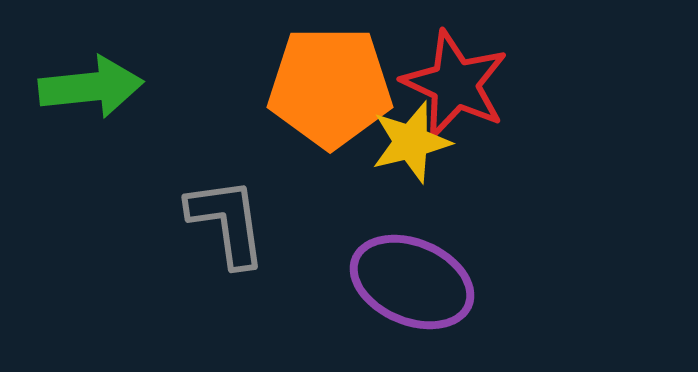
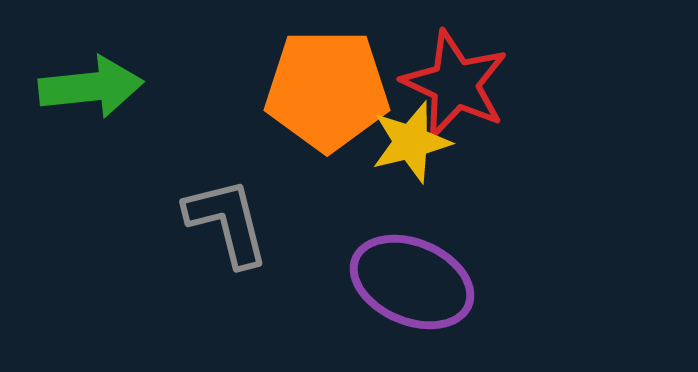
orange pentagon: moved 3 px left, 3 px down
gray L-shape: rotated 6 degrees counterclockwise
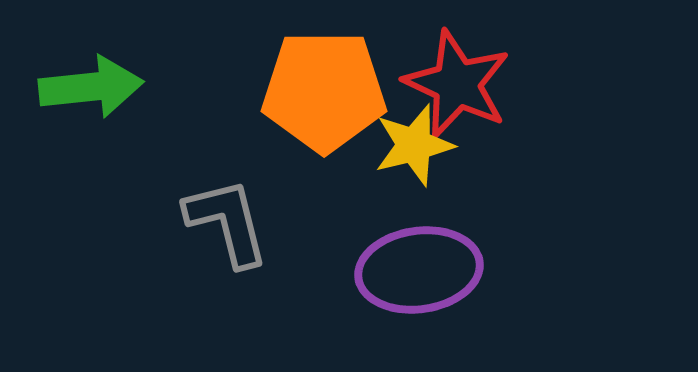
red star: moved 2 px right
orange pentagon: moved 3 px left, 1 px down
yellow star: moved 3 px right, 3 px down
purple ellipse: moved 7 px right, 12 px up; rotated 31 degrees counterclockwise
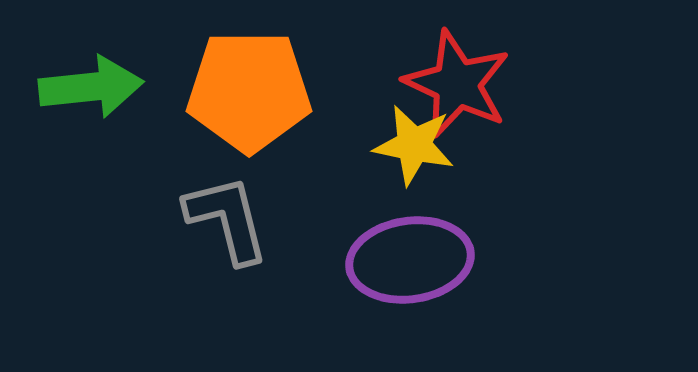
orange pentagon: moved 75 px left
yellow star: rotated 26 degrees clockwise
gray L-shape: moved 3 px up
purple ellipse: moved 9 px left, 10 px up
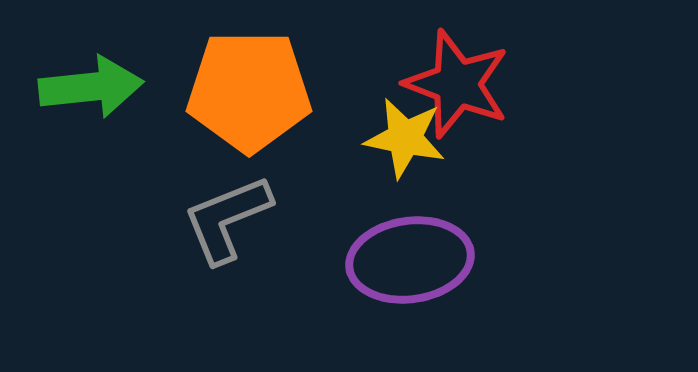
red star: rotated 4 degrees counterclockwise
yellow star: moved 9 px left, 7 px up
gray L-shape: rotated 98 degrees counterclockwise
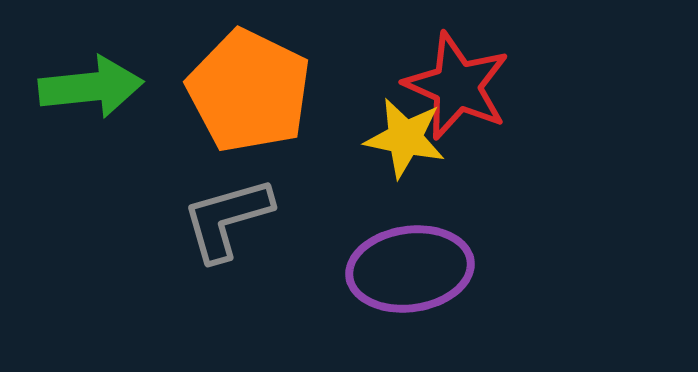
red star: moved 2 px down; rotated 3 degrees clockwise
orange pentagon: rotated 26 degrees clockwise
gray L-shape: rotated 6 degrees clockwise
purple ellipse: moved 9 px down
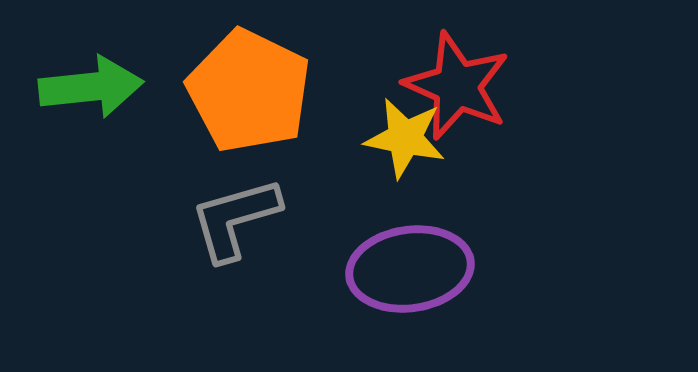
gray L-shape: moved 8 px right
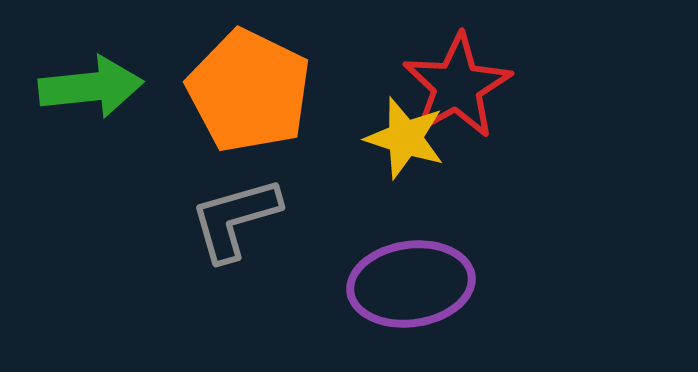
red star: rotated 19 degrees clockwise
yellow star: rotated 6 degrees clockwise
purple ellipse: moved 1 px right, 15 px down
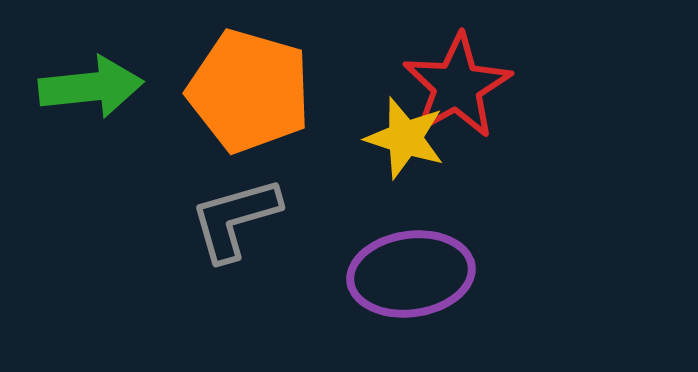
orange pentagon: rotated 10 degrees counterclockwise
purple ellipse: moved 10 px up
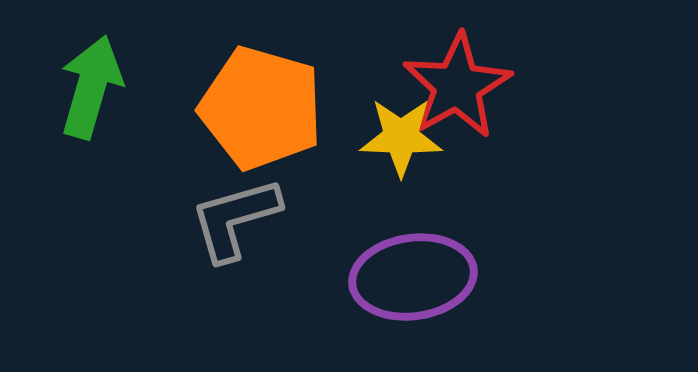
green arrow: rotated 68 degrees counterclockwise
orange pentagon: moved 12 px right, 17 px down
yellow star: moved 4 px left, 1 px up; rotated 16 degrees counterclockwise
purple ellipse: moved 2 px right, 3 px down
